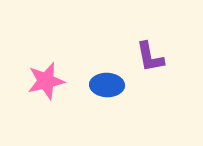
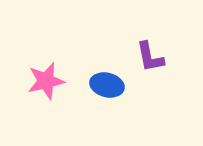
blue ellipse: rotated 12 degrees clockwise
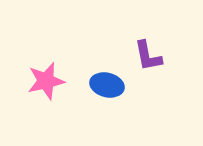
purple L-shape: moved 2 px left, 1 px up
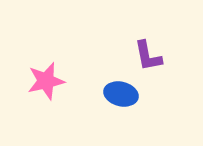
blue ellipse: moved 14 px right, 9 px down
